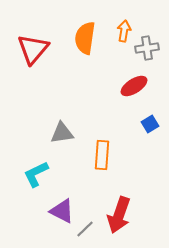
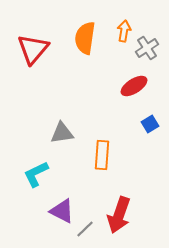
gray cross: rotated 25 degrees counterclockwise
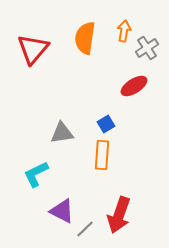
blue square: moved 44 px left
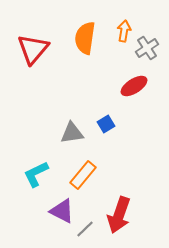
gray triangle: moved 10 px right
orange rectangle: moved 19 px left, 20 px down; rotated 36 degrees clockwise
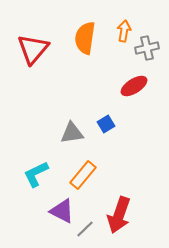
gray cross: rotated 20 degrees clockwise
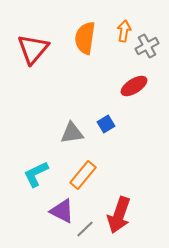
gray cross: moved 2 px up; rotated 15 degrees counterclockwise
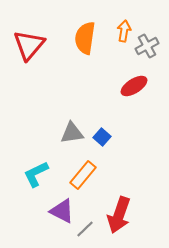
red triangle: moved 4 px left, 4 px up
blue square: moved 4 px left, 13 px down; rotated 18 degrees counterclockwise
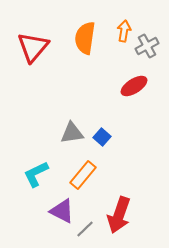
red triangle: moved 4 px right, 2 px down
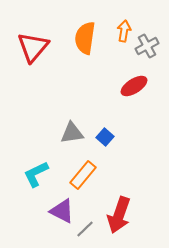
blue square: moved 3 px right
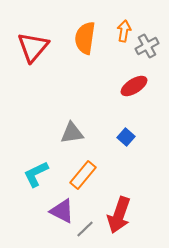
blue square: moved 21 px right
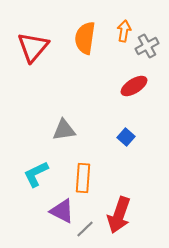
gray triangle: moved 8 px left, 3 px up
orange rectangle: moved 3 px down; rotated 36 degrees counterclockwise
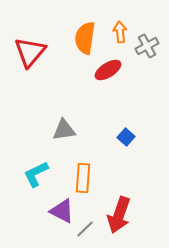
orange arrow: moved 4 px left, 1 px down; rotated 15 degrees counterclockwise
red triangle: moved 3 px left, 5 px down
red ellipse: moved 26 px left, 16 px up
